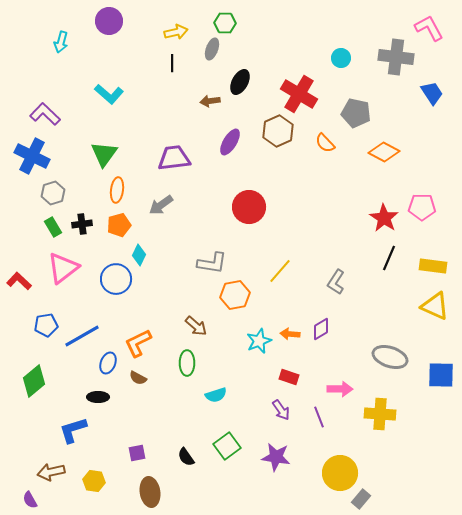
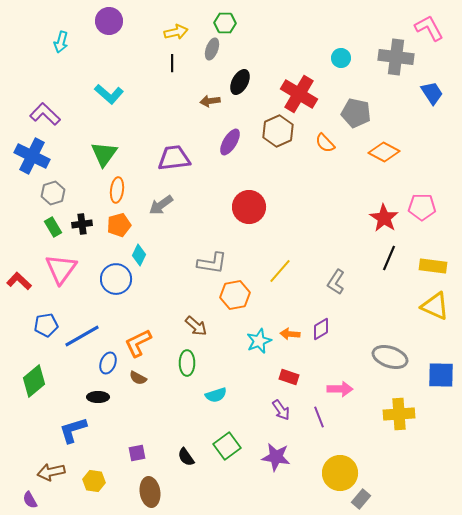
pink triangle at (63, 268): moved 2 px left, 1 px down; rotated 16 degrees counterclockwise
yellow cross at (380, 414): moved 19 px right; rotated 8 degrees counterclockwise
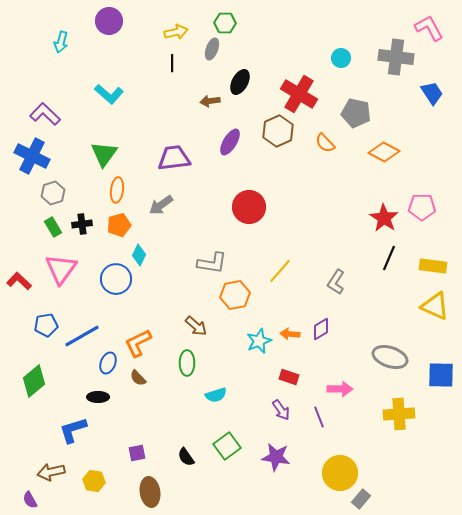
brown semicircle at (138, 378): rotated 18 degrees clockwise
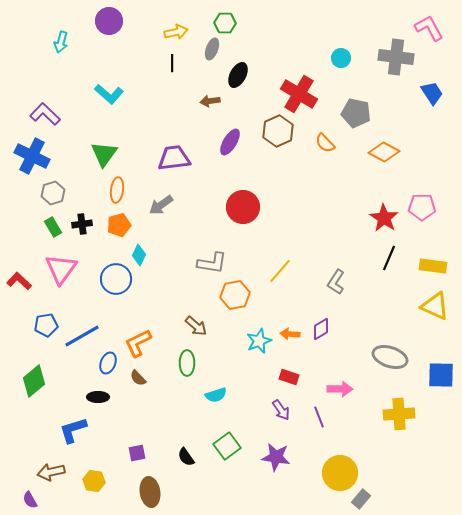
black ellipse at (240, 82): moved 2 px left, 7 px up
red circle at (249, 207): moved 6 px left
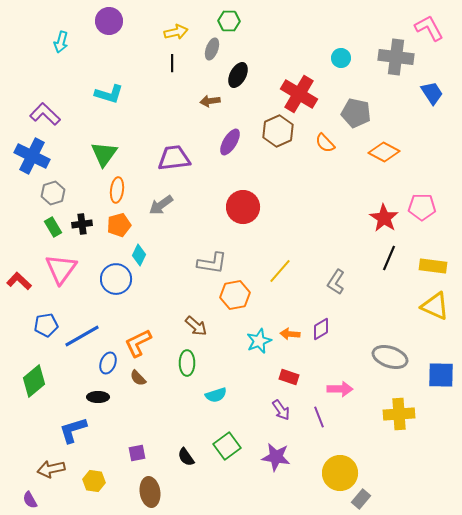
green hexagon at (225, 23): moved 4 px right, 2 px up
cyan L-shape at (109, 94): rotated 24 degrees counterclockwise
brown arrow at (51, 472): moved 3 px up
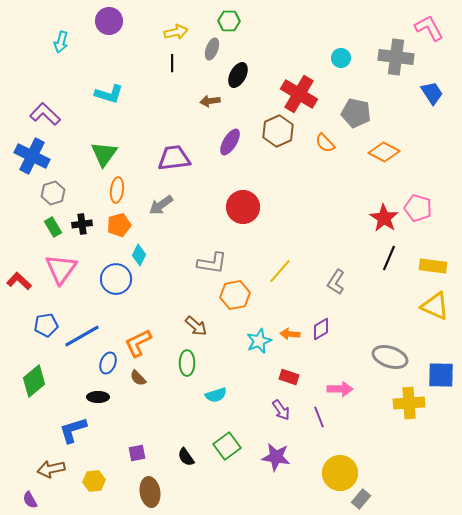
pink pentagon at (422, 207): moved 4 px left, 1 px down; rotated 16 degrees clockwise
yellow cross at (399, 414): moved 10 px right, 11 px up
yellow hexagon at (94, 481): rotated 15 degrees counterclockwise
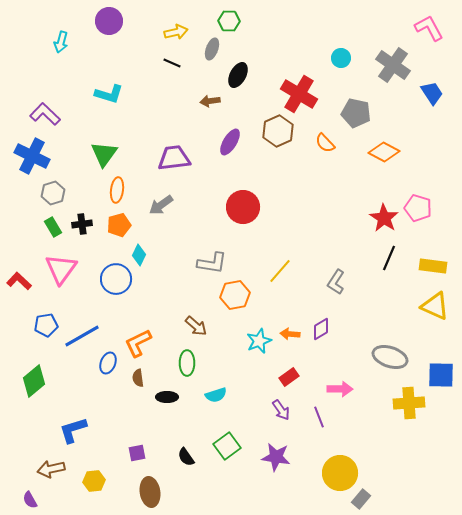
gray cross at (396, 57): moved 3 px left, 8 px down; rotated 28 degrees clockwise
black line at (172, 63): rotated 66 degrees counterclockwise
red rectangle at (289, 377): rotated 54 degrees counterclockwise
brown semicircle at (138, 378): rotated 36 degrees clockwise
black ellipse at (98, 397): moved 69 px right
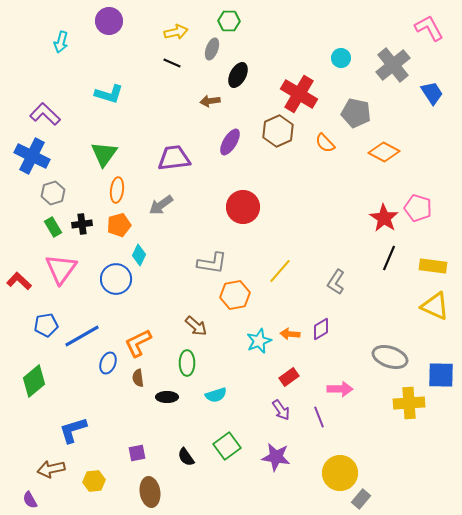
gray cross at (393, 65): rotated 16 degrees clockwise
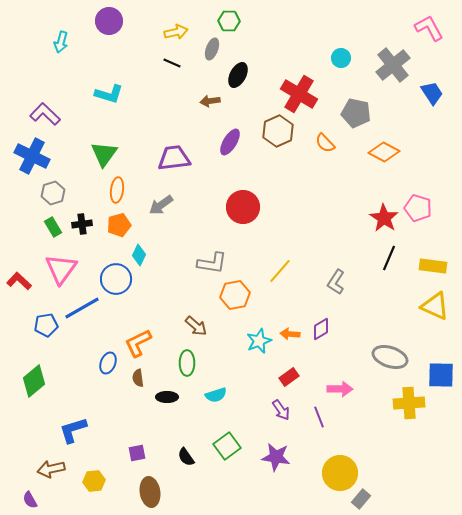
blue line at (82, 336): moved 28 px up
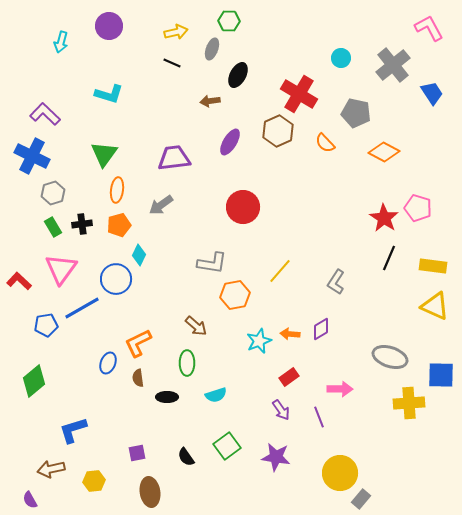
purple circle at (109, 21): moved 5 px down
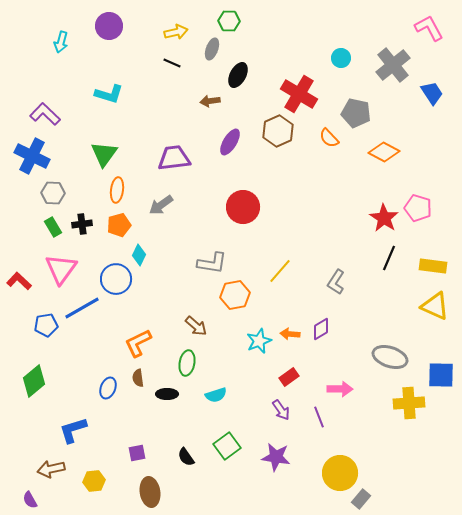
orange semicircle at (325, 143): moved 4 px right, 5 px up
gray hexagon at (53, 193): rotated 20 degrees clockwise
blue ellipse at (108, 363): moved 25 px down
green ellipse at (187, 363): rotated 10 degrees clockwise
black ellipse at (167, 397): moved 3 px up
